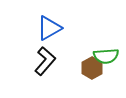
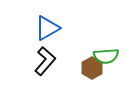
blue triangle: moved 2 px left
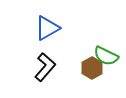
green semicircle: rotated 30 degrees clockwise
black L-shape: moved 6 px down
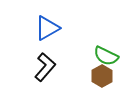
brown hexagon: moved 10 px right, 8 px down
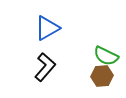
brown hexagon: rotated 25 degrees clockwise
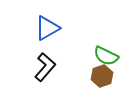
brown hexagon: rotated 15 degrees counterclockwise
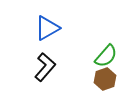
green semicircle: rotated 75 degrees counterclockwise
brown hexagon: moved 3 px right, 3 px down
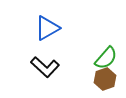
green semicircle: moved 2 px down
black L-shape: rotated 92 degrees clockwise
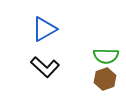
blue triangle: moved 3 px left, 1 px down
green semicircle: moved 2 px up; rotated 50 degrees clockwise
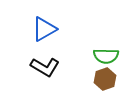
black L-shape: rotated 12 degrees counterclockwise
